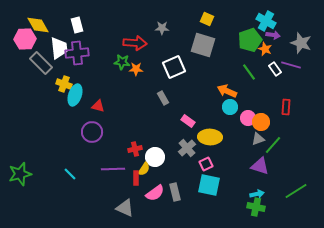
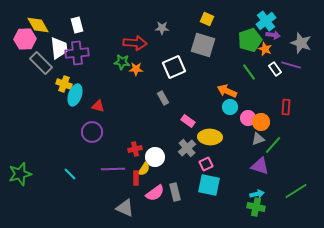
cyan cross at (266, 21): rotated 24 degrees clockwise
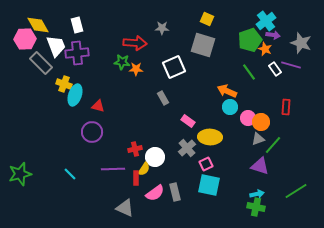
white trapezoid at (59, 48): moved 3 px left, 2 px up; rotated 15 degrees counterclockwise
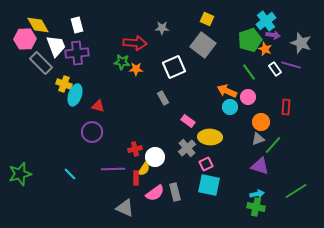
gray square at (203, 45): rotated 20 degrees clockwise
pink circle at (248, 118): moved 21 px up
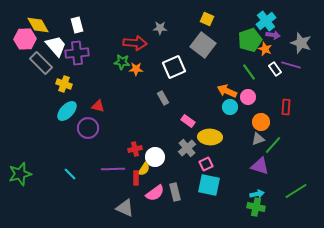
gray star at (162, 28): moved 2 px left
white trapezoid at (56, 46): rotated 20 degrees counterclockwise
cyan ellipse at (75, 95): moved 8 px left, 16 px down; rotated 25 degrees clockwise
purple circle at (92, 132): moved 4 px left, 4 px up
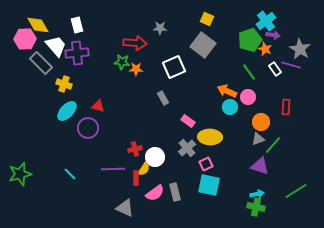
gray star at (301, 43): moved 1 px left, 6 px down; rotated 10 degrees clockwise
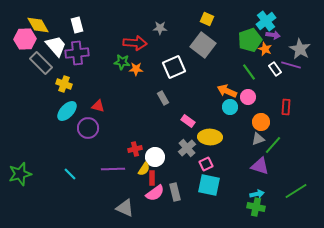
red rectangle at (136, 178): moved 16 px right
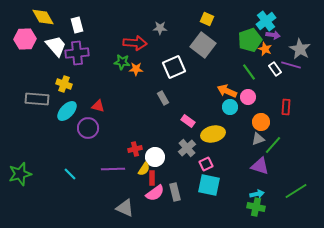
yellow diamond at (38, 25): moved 5 px right, 8 px up
gray rectangle at (41, 63): moved 4 px left, 36 px down; rotated 40 degrees counterclockwise
yellow ellipse at (210, 137): moved 3 px right, 3 px up; rotated 15 degrees counterclockwise
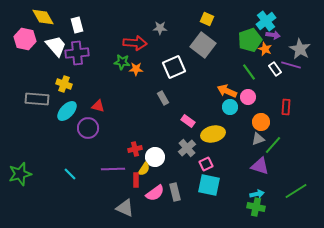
pink hexagon at (25, 39): rotated 15 degrees clockwise
red rectangle at (152, 178): moved 16 px left, 2 px down
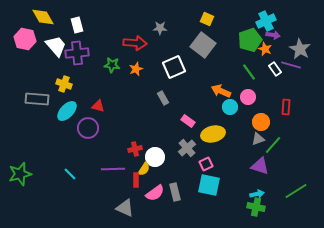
cyan cross at (266, 21): rotated 12 degrees clockwise
green star at (122, 62): moved 10 px left, 3 px down
orange star at (136, 69): rotated 24 degrees counterclockwise
orange arrow at (227, 91): moved 6 px left
